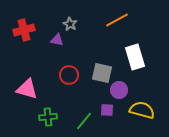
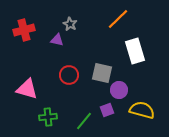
orange line: moved 1 px right, 1 px up; rotated 15 degrees counterclockwise
white rectangle: moved 6 px up
purple square: rotated 24 degrees counterclockwise
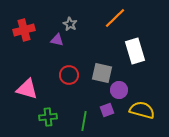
orange line: moved 3 px left, 1 px up
green line: rotated 30 degrees counterclockwise
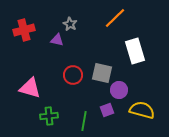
red circle: moved 4 px right
pink triangle: moved 3 px right, 1 px up
green cross: moved 1 px right, 1 px up
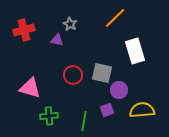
yellow semicircle: rotated 20 degrees counterclockwise
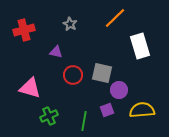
purple triangle: moved 1 px left, 12 px down
white rectangle: moved 5 px right, 5 px up
green cross: rotated 18 degrees counterclockwise
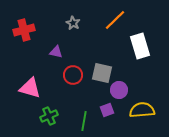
orange line: moved 2 px down
gray star: moved 3 px right, 1 px up
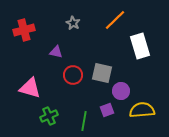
purple circle: moved 2 px right, 1 px down
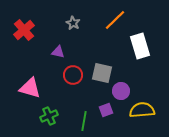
red cross: rotated 25 degrees counterclockwise
purple triangle: moved 2 px right
purple square: moved 1 px left
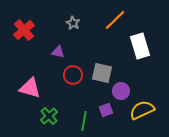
yellow semicircle: rotated 20 degrees counterclockwise
green cross: rotated 18 degrees counterclockwise
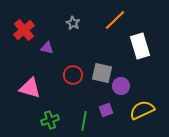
purple triangle: moved 11 px left, 4 px up
purple circle: moved 5 px up
green cross: moved 1 px right, 4 px down; rotated 24 degrees clockwise
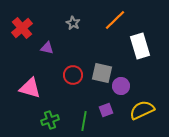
red cross: moved 2 px left, 2 px up
